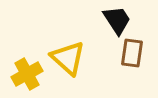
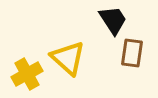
black trapezoid: moved 4 px left
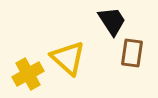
black trapezoid: moved 1 px left, 1 px down
yellow cross: moved 1 px right
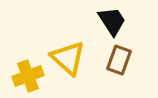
brown rectangle: moved 13 px left, 7 px down; rotated 12 degrees clockwise
yellow cross: moved 2 px down; rotated 8 degrees clockwise
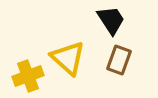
black trapezoid: moved 1 px left, 1 px up
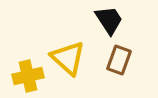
black trapezoid: moved 2 px left
yellow cross: rotated 8 degrees clockwise
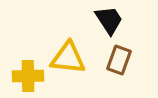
yellow triangle: rotated 36 degrees counterclockwise
yellow cross: rotated 12 degrees clockwise
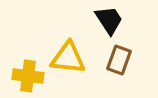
yellow cross: rotated 8 degrees clockwise
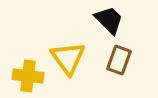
black trapezoid: rotated 12 degrees counterclockwise
yellow triangle: rotated 48 degrees clockwise
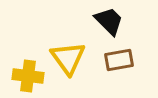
black trapezoid: moved 1 px down
brown rectangle: rotated 60 degrees clockwise
